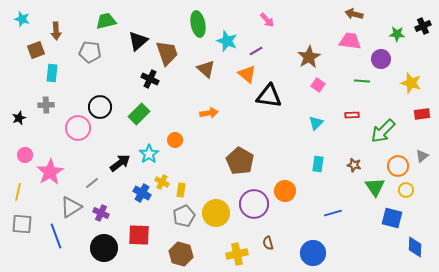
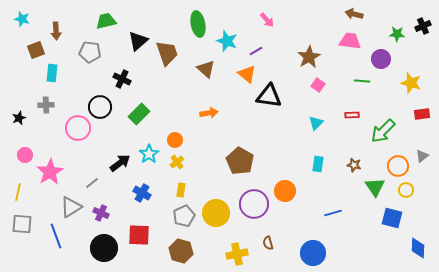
black cross at (150, 79): moved 28 px left
yellow cross at (162, 182): moved 15 px right, 20 px up; rotated 24 degrees clockwise
blue diamond at (415, 247): moved 3 px right, 1 px down
brown hexagon at (181, 254): moved 3 px up
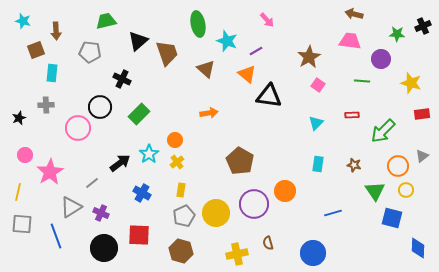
cyan star at (22, 19): moved 1 px right, 2 px down
green triangle at (375, 187): moved 4 px down
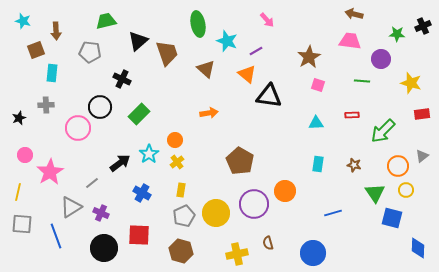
pink square at (318, 85): rotated 16 degrees counterclockwise
cyan triangle at (316, 123): rotated 42 degrees clockwise
green triangle at (375, 191): moved 2 px down
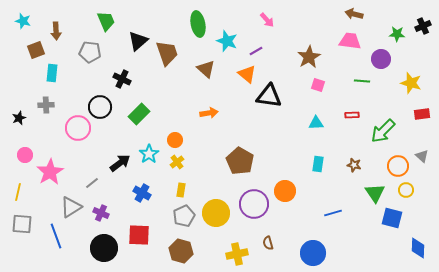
green trapezoid at (106, 21): rotated 80 degrees clockwise
gray triangle at (422, 156): rotated 40 degrees counterclockwise
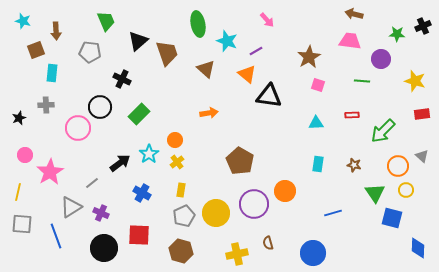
yellow star at (411, 83): moved 4 px right, 2 px up
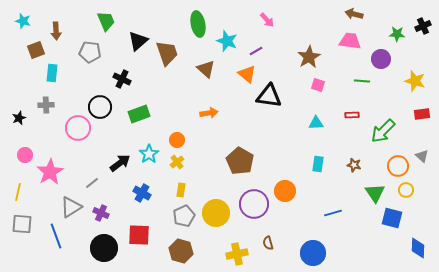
green rectangle at (139, 114): rotated 25 degrees clockwise
orange circle at (175, 140): moved 2 px right
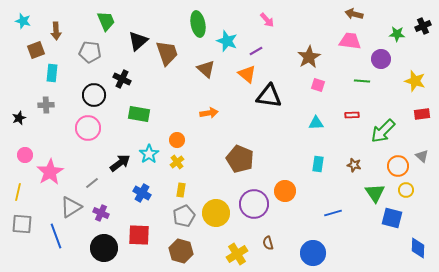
black circle at (100, 107): moved 6 px left, 12 px up
green rectangle at (139, 114): rotated 30 degrees clockwise
pink circle at (78, 128): moved 10 px right
brown pentagon at (240, 161): moved 2 px up; rotated 8 degrees counterclockwise
yellow cross at (237, 254): rotated 20 degrees counterclockwise
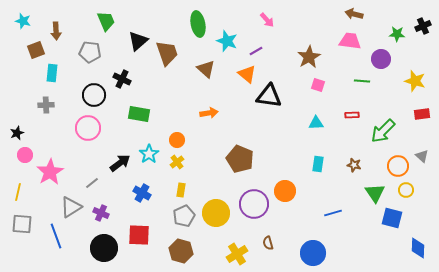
black star at (19, 118): moved 2 px left, 15 px down
